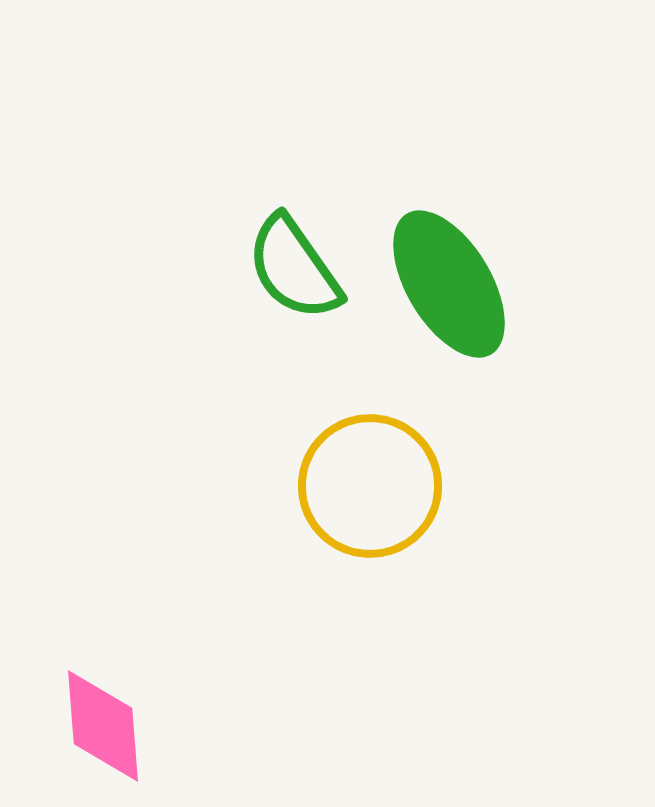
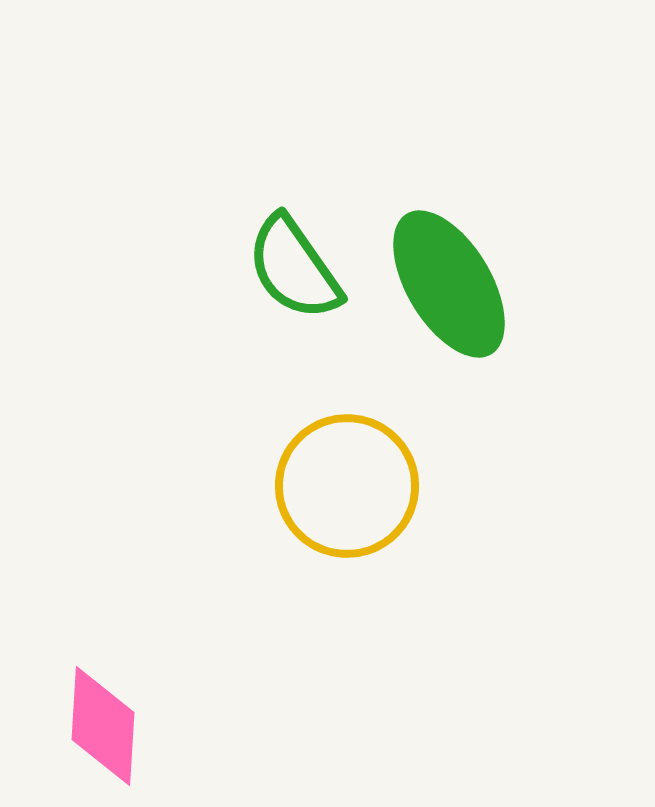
yellow circle: moved 23 px left
pink diamond: rotated 8 degrees clockwise
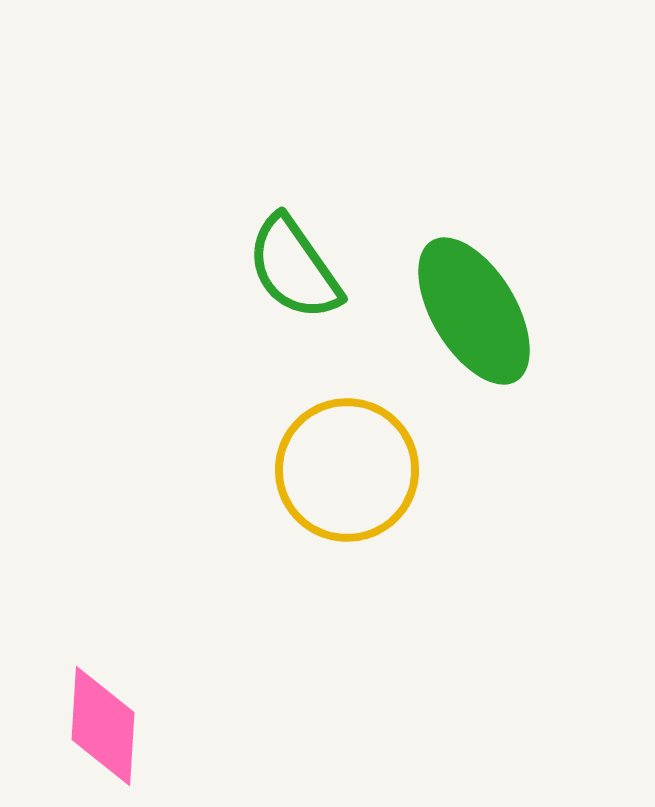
green ellipse: moved 25 px right, 27 px down
yellow circle: moved 16 px up
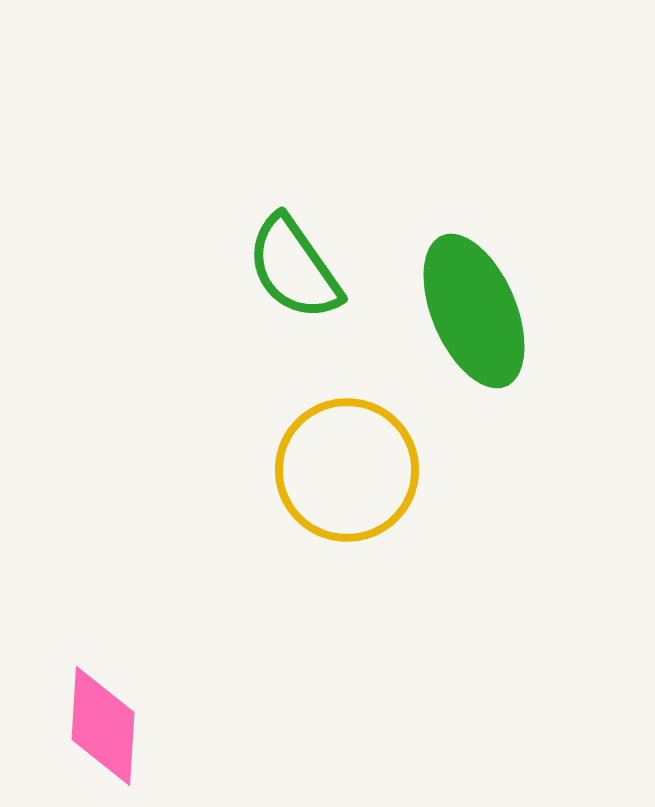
green ellipse: rotated 8 degrees clockwise
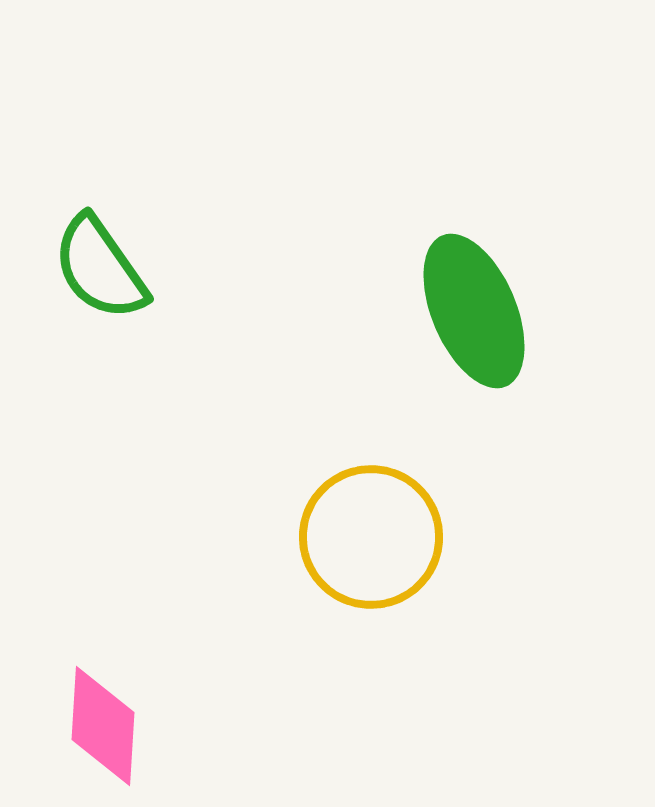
green semicircle: moved 194 px left
yellow circle: moved 24 px right, 67 px down
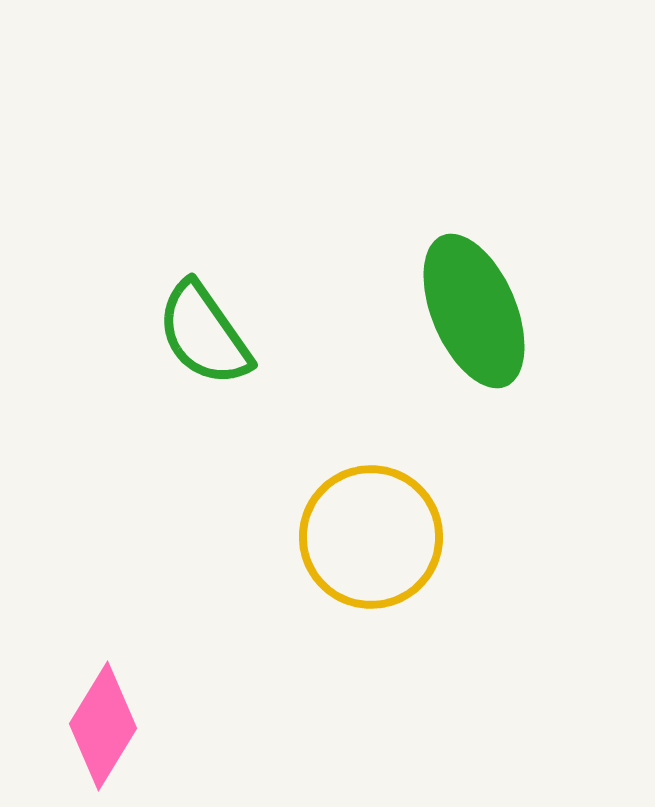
green semicircle: moved 104 px right, 66 px down
pink diamond: rotated 28 degrees clockwise
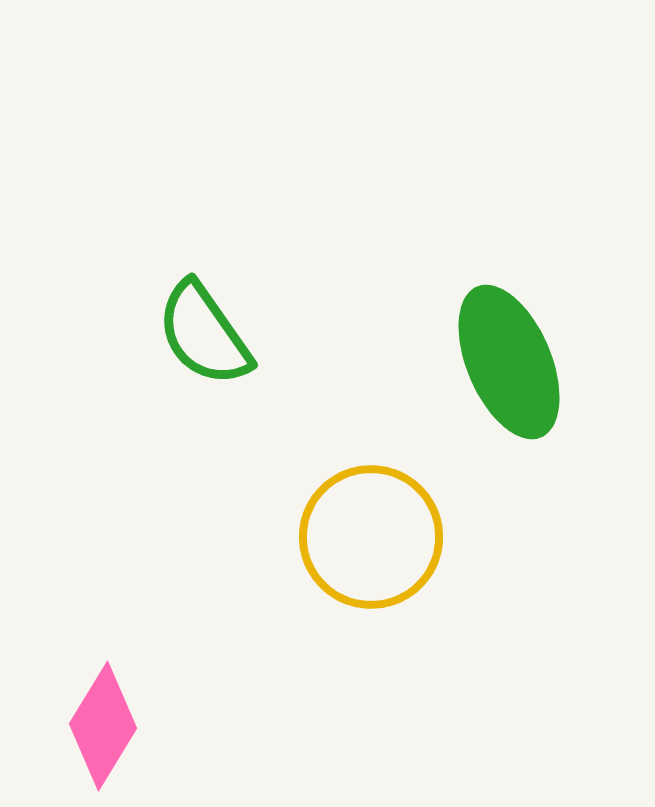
green ellipse: moved 35 px right, 51 px down
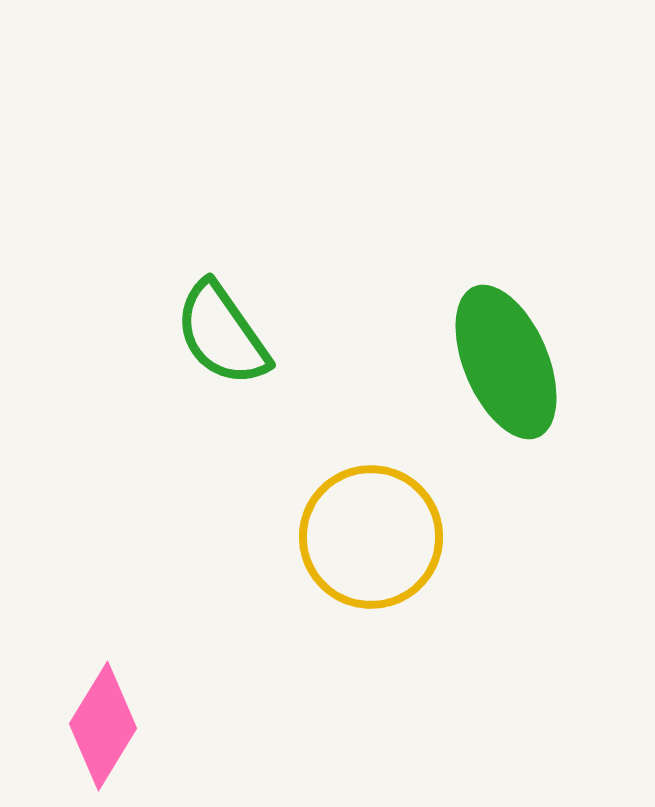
green semicircle: moved 18 px right
green ellipse: moved 3 px left
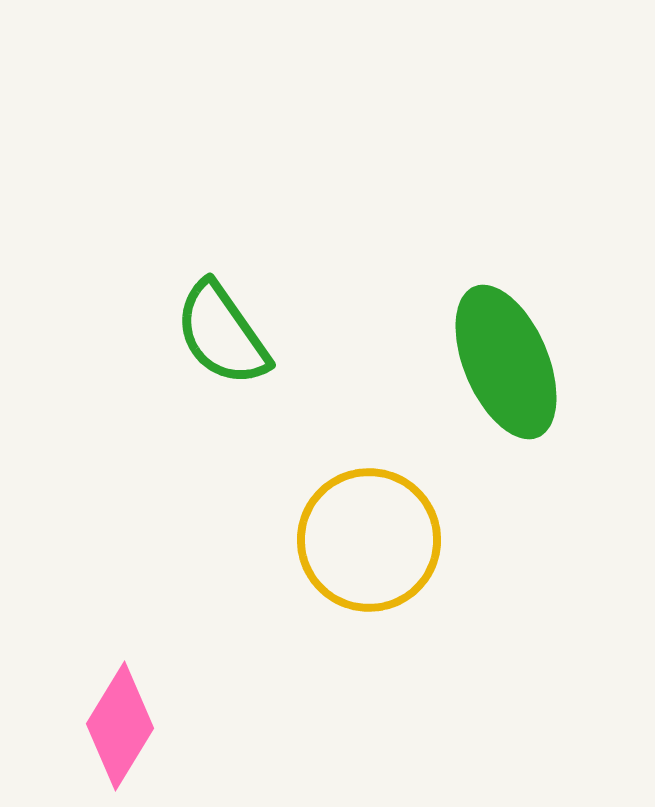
yellow circle: moved 2 px left, 3 px down
pink diamond: moved 17 px right
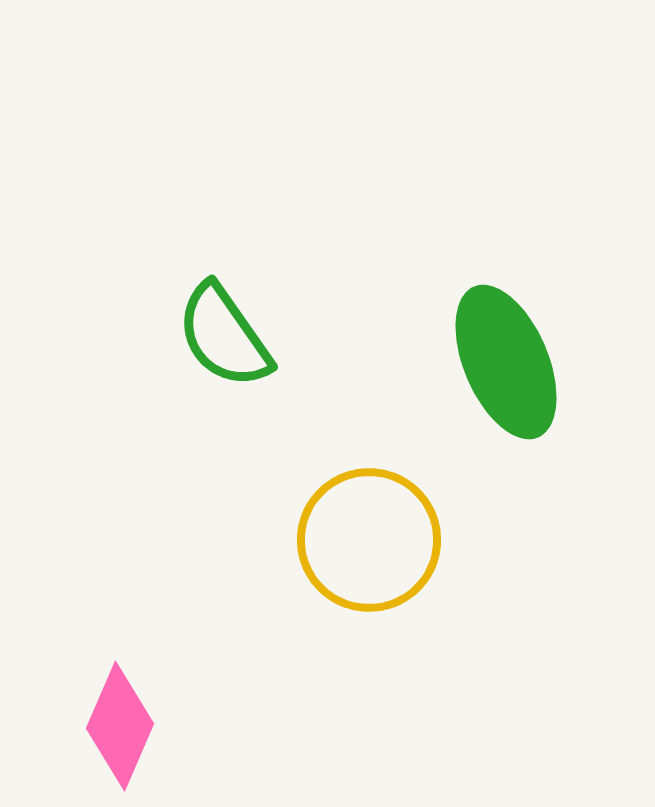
green semicircle: moved 2 px right, 2 px down
pink diamond: rotated 8 degrees counterclockwise
